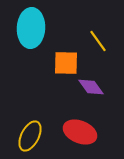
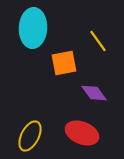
cyan ellipse: moved 2 px right
orange square: moved 2 px left; rotated 12 degrees counterclockwise
purple diamond: moved 3 px right, 6 px down
red ellipse: moved 2 px right, 1 px down
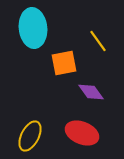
cyan ellipse: rotated 9 degrees counterclockwise
purple diamond: moved 3 px left, 1 px up
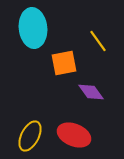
red ellipse: moved 8 px left, 2 px down
